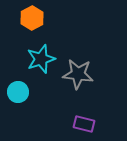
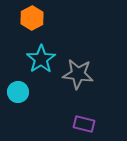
cyan star: rotated 16 degrees counterclockwise
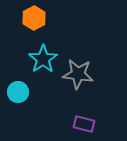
orange hexagon: moved 2 px right
cyan star: moved 2 px right
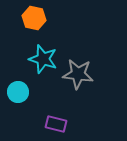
orange hexagon: rotated 20 degrees counterclockwise
cyan star: rotated 20 degrees counterclockwise
purple rectangle: moved 28 px left
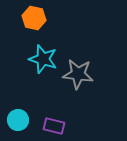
cyan circle: moved 28 px down
purple rectangle: moved 2 px left, 2 px down
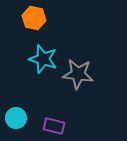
cyan circle: moved 2 px left, 2 px up
